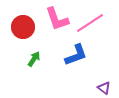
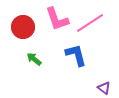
blue L-shape: rotated 85 degrees counterclockwise
green arrow: rotated 84 degrees counterclockwise
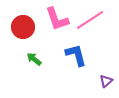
pink line: moved 3 px up
purple triangle: moved 2 px right, 7 px up; rotated 40 degrees clockwise
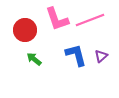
pink line: rotated 12 degrees clockwise
red circle: moved 2 px right, 3 px down
purple triangle: moved 5 px left, 25 px up
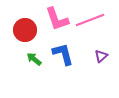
blue L-shape: moved 13 px left, 1 px up
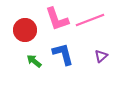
green arrow: moved 2 px down
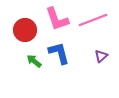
pink line: moved 3 px right
blue L-shape: moved 4 px left, 1 px up
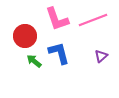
red circle: moved 6 px down
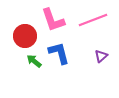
pink L-shape: moved 4 px left, 1 px down
